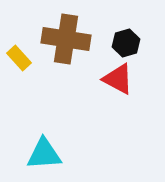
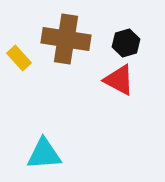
red triangle: moved 1 px right, 1 px down
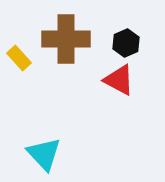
brown cross: rotated 9 degrees counterclockwise
black hexagon: rotated 8 degrees counterclockwise
cyan triangle: rotated 51 degrees clockwise
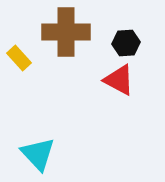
brown cross: moved 7 px up
black hexagon: rotated 20 degrees clockwise
cyan triangle: moved 6 px left
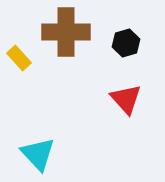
black hexagon: rotated 12 degrees counterclockwise
red triangle: moved 7 px right, 19 px down; rotated 20 degrees clockwise
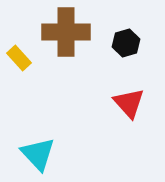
red triangle: moved 3 px right, 4 px down
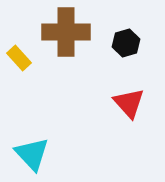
cyan triangle: moved 6 px left
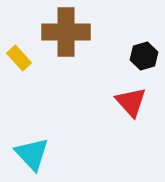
black hexagon: moved 18 px right, 13 px down
red triangle: moved 2 px right, 1 px up
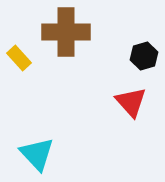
cyan triangle: moved 5 px right
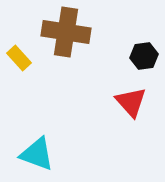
brown cross: rotated 9 degrees clockwise
black hexagon: rotated 8 degrees clockwise
cyan triangle: rotated 27 degrees counterclockwise
